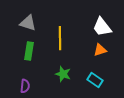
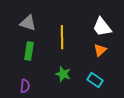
yellow line: moved 2 px right, 1 px up
orange triangle: rotated 24 degrees counterclockwise
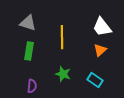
purple semicircle: moved 7 px right
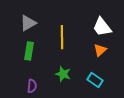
gray triangle: rotated 48 degrees counterclockwise
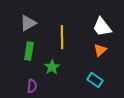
green star: moved 11 px left, 7 px up; rotated 21 degrees clockwise
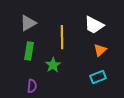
white trapezoid: moved 8 px left, 2 px up; rotated 25 degrees counterclockwise
green star: moved 1 px right, 2 px up
cyan rectangle: moved 3 px right, 3 px up; rotated 56 degrees counterclockwise
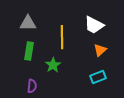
gray triangle: rotated 30 degrees clockwise
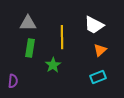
green rectangle: moved 1 px right, 3 px up
purple semicircle: moved 19 px left, 5 px up
